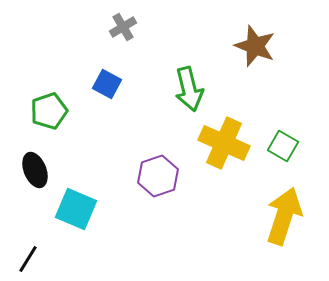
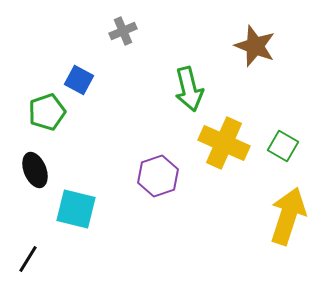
gray cross: moved 4 px down; rotated 8 degrees clockwise
blue square: moved 28 px left, 4 px up
green pentagon: moved 2 px left, 1 px down
cyan square: rotated 9 degrees counterclockwise
yellow arrow: moved 4 px right
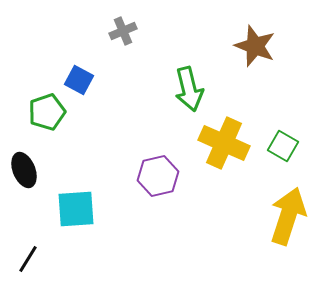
black ellipse: moved 11 px left
purple hexagon: rotated 6 degrees clockwise
cyan square: rotated 18 degrees counterclockwise
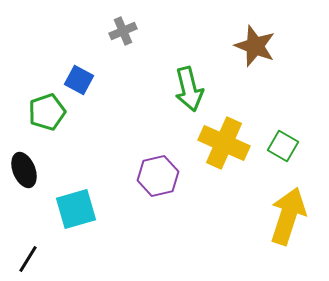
cyan square: rotated 12 degrees counterclockwise
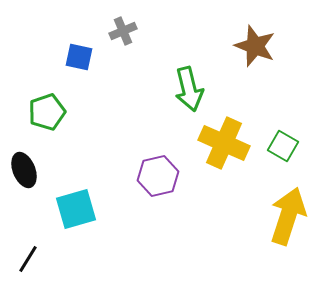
blue square: moved 23 px up; rotated 16 degrees counterclockwise
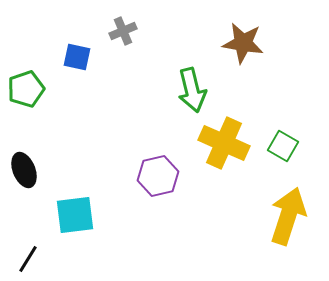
brown star: moved 12 px left, 3 px up; rotated 12 degrees counterclockwise
blue square: moved 2 px left
green arrow: moved 3 px right, 1 px down
green pentagon: moved 21 px left, 23 px up
cyan square: moved 1 px left, 6 px down; rotated 9 degrees clockwise
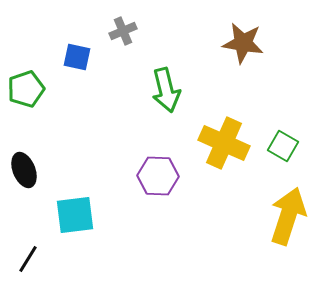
green arrow: moved 26 px left
purple hexagon: rotated 15 degrees clockwise
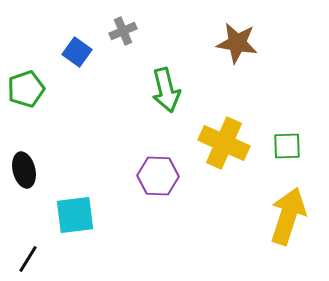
brown star: moved 6 px left
blue square: moved 5 px up; rotated 24 degrees clockwise
green square: moved 4 px right; rotated 32 degrees counterclockwise
black ellipse: rotated 8 degrees clockwise
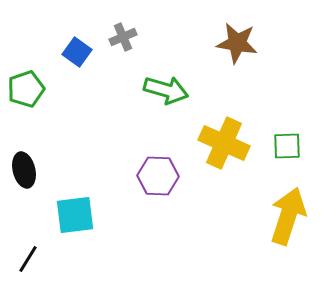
gray cross: moved 6 px down
green arrow: rotated 60 degrees counterclockwise
